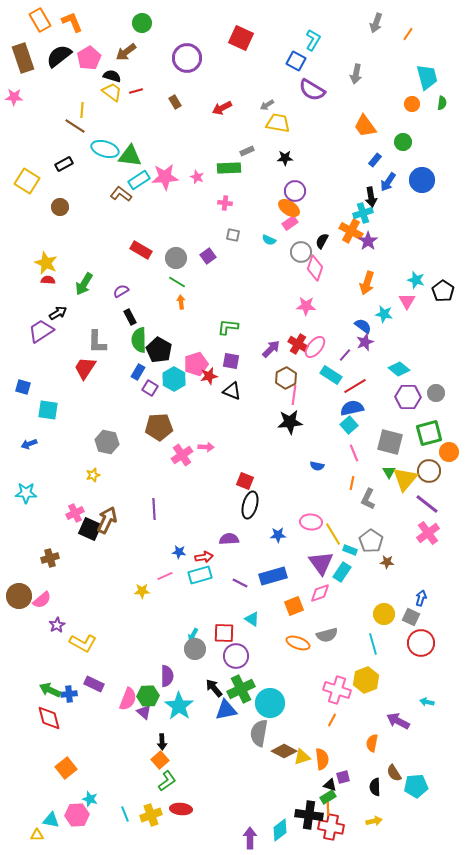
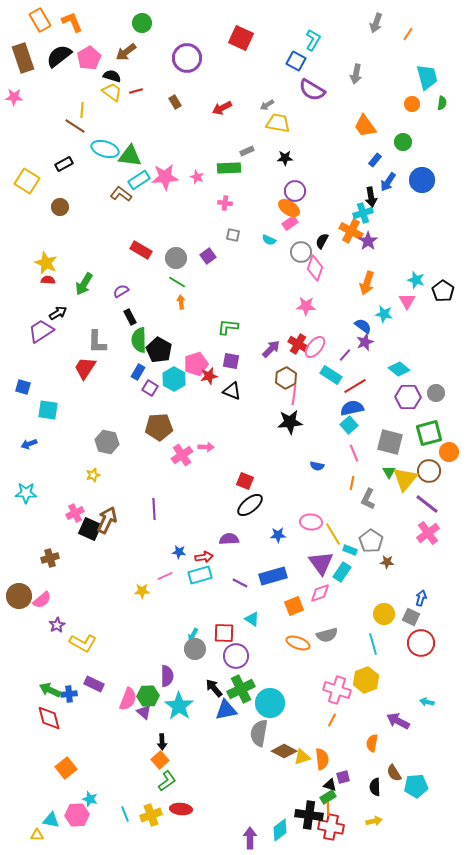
black ellipse at (250, 505): rotated 36 degrees clockwise
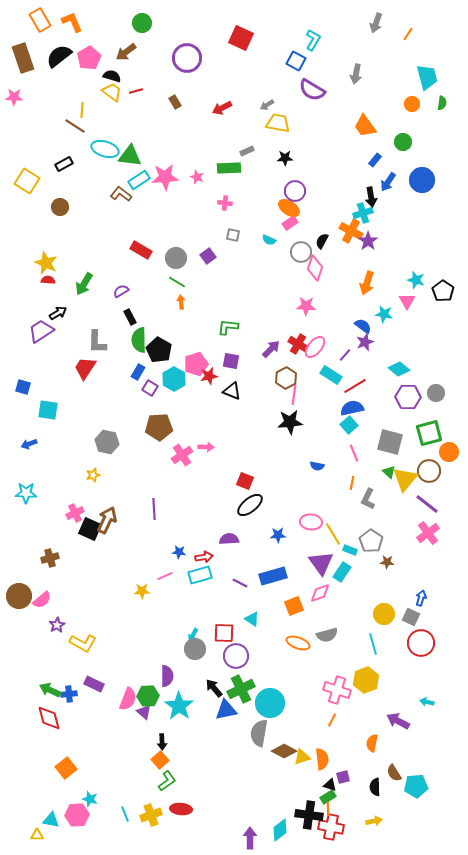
green triangle at (389, 472): rotated 16 degrees counterclockwise
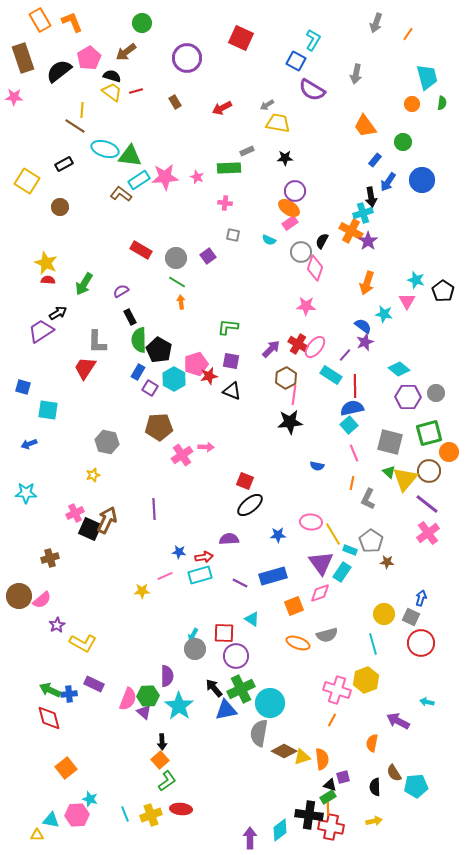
black semicircle at (59, 56): moved 15 px down
red line at (355, 386): rotated 60 degrees counterclockwise
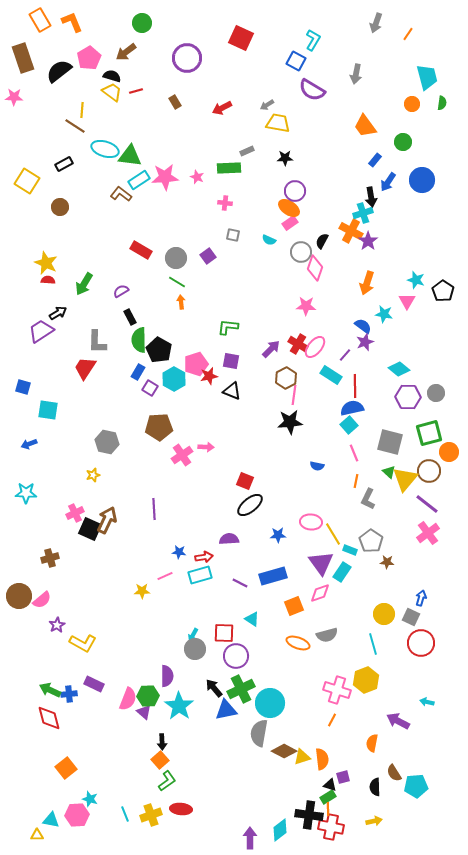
orange line at (352, 483): moved 4 px right, 2 px up
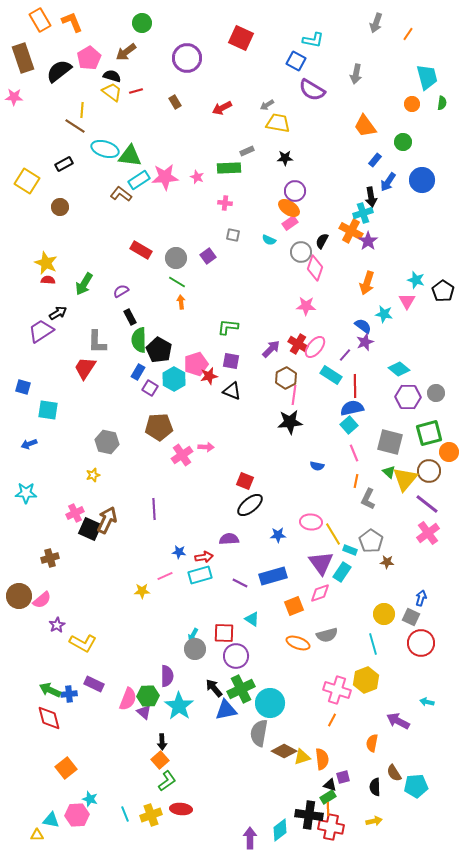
cyan L-shape at (313, 40): rotated 70 degrees clockwise
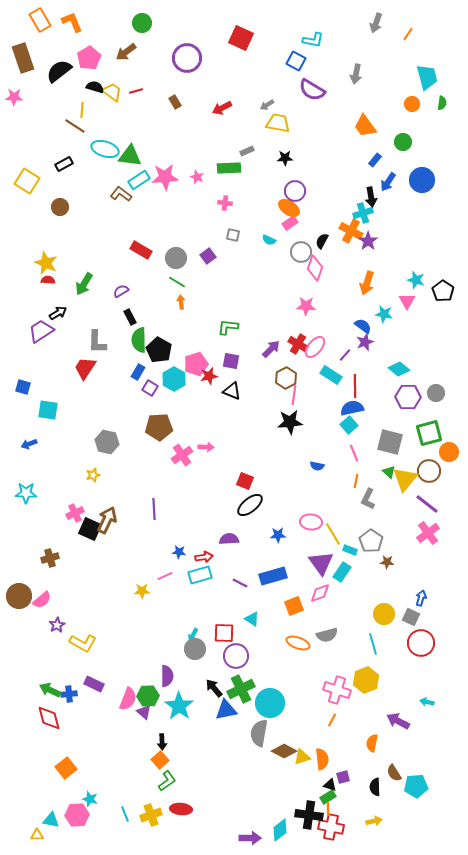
black semicircle at (112, 76): moved 17 px left, 11 px down
purple arrow at (250, 838): rotated 90 degrees clockwise
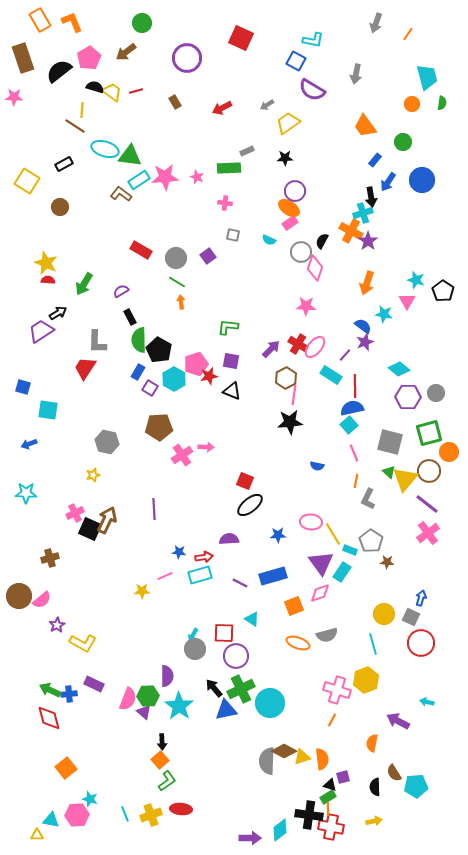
yellow trapezoid at (278, 123): moved 10 px right; rotated 45 degrees counterclockwise
gray semicircle at (259, 733): moved 8 px right, 28 px down; rotated 8 degrees counterclockwise
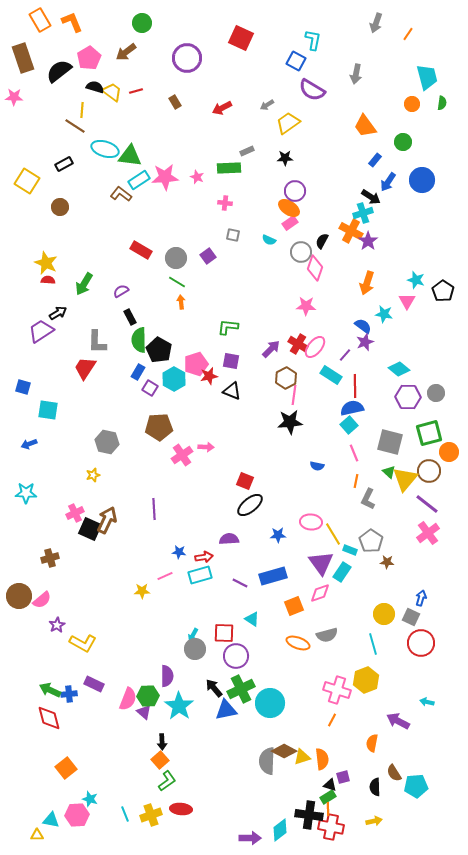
cyan L-shape at (313, 40): rotated 90 degrees counterclockwise
black arrow at (371, 197): rotated 48 degrees counterclockwise
